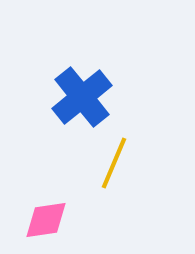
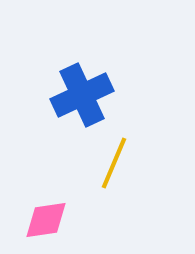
blue cross: moved 2 px up; rotated 14 degrees clockwise
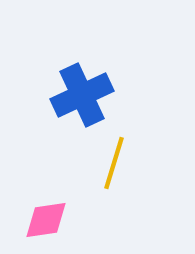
yellow line: rotated 6 degrees counterclockwise
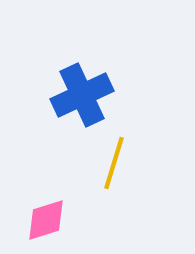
pink diamond: rotated 9 degrees counterclockwise
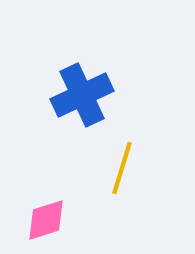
yellow line: moved 8 px right, 5 px down
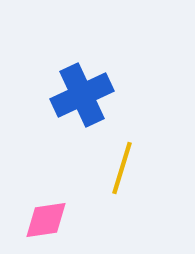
pink diamond: rotated 9 degrees clockwise
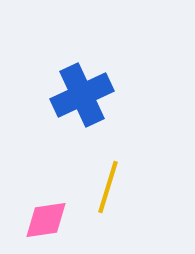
yellow line: moved 14 px left, 19 px down
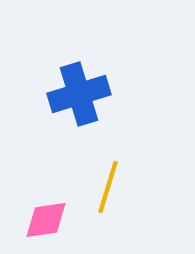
blue cross: moved 3 px left, 1 px up; rotated 8 degrees clockwise
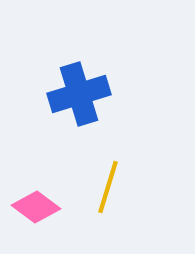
pink diamond: moved 10 px left, 13 px up; rotated 45 degrees clockwise
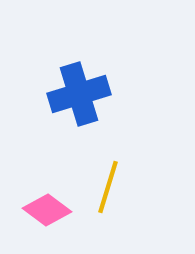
pink diamond: moved 11 px right, 3 px down
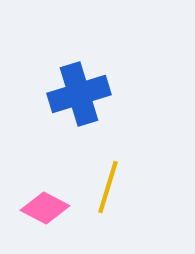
pink diamond: moved 2 px left, 2 px up; rotated 9 degrees counterclockwise
